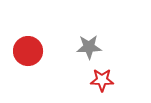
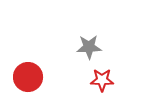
red circle: moved 26 px down
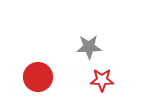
red circle: moved 10 px right
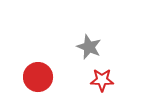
gray star: rotated 25 degrees clockwise
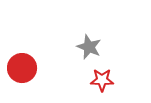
red circle: moved 16 px left, 9 px up
